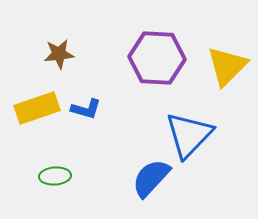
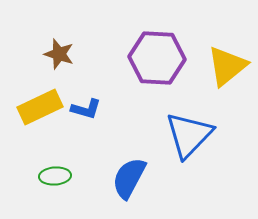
brown star: rotated 24 degrees clockwise
yellow triangle: rotated 6 degrees clockwise
yellow rectangle: moved 3 px right, 1 px up; rotated 6 degrees counterclockwise
blue semicircle: moved 22 px left; rotated 15 degrees counterclockwise
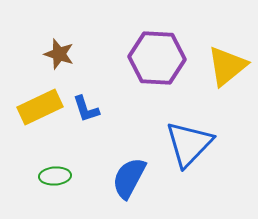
blue L-shape: rotated 56 degrees clockwise
blue triangle: moved 9 px down
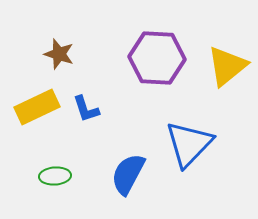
yellow rectangle: moved 3 px left
blue semicircle: moved 1 px left, 4 px up
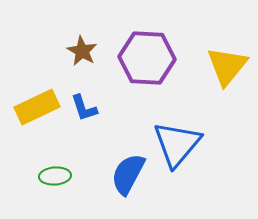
brown star: moved 23 px right, 3 px up; rotated 12 degrees clockwise
purple hexagon: moved 10 px left
yellow triangle: rotated 12 degrees counterclockwise
blue L-shape: moved 2 px left, 1 px up
blue triangle: moved 12 px left; rotated 4 degrees counterclockwise
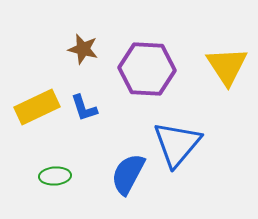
brown star: moved 1 px right, 2 px up; rotated 16 degrees counterclockwise
purple hexagon: moved 11 px down
yellow triangle: rotated 12 degrees counterclockwise
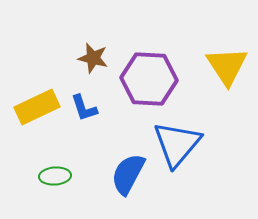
brown star: moved 10 px right, 9 px down
purple hexagon: moved 2 px right, 10 px down
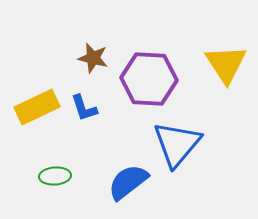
yellow triangle: moved 1 px left, 2 px up
blue semicircle: moved 8 px down; rotated 24 degrees clockwise
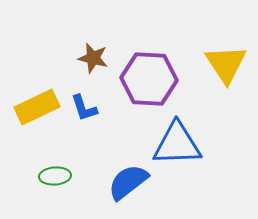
blue triangle: rotated 48 degrees clockwise
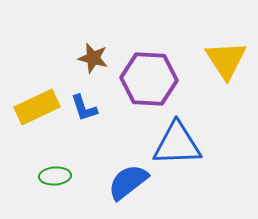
yellow triangle: moved 4 px up
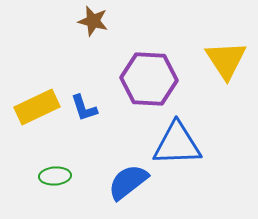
brown star: moved 37 px up
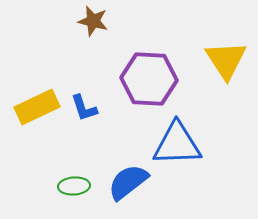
green ellipse: moved 19 px right, 10 px down
